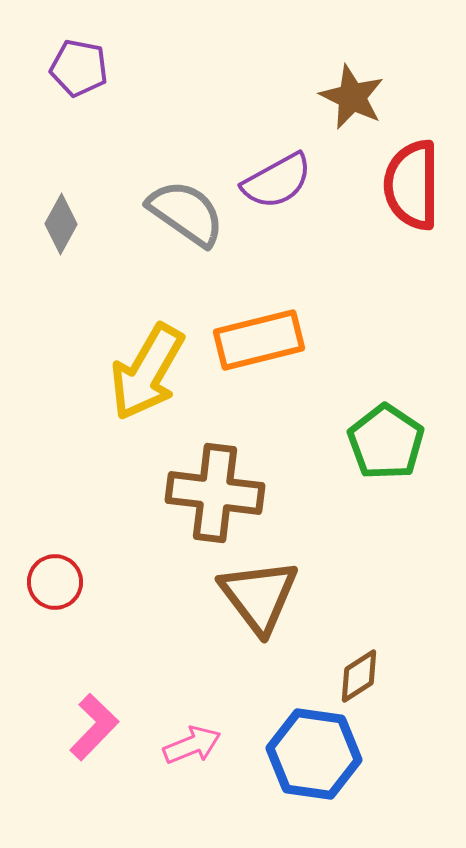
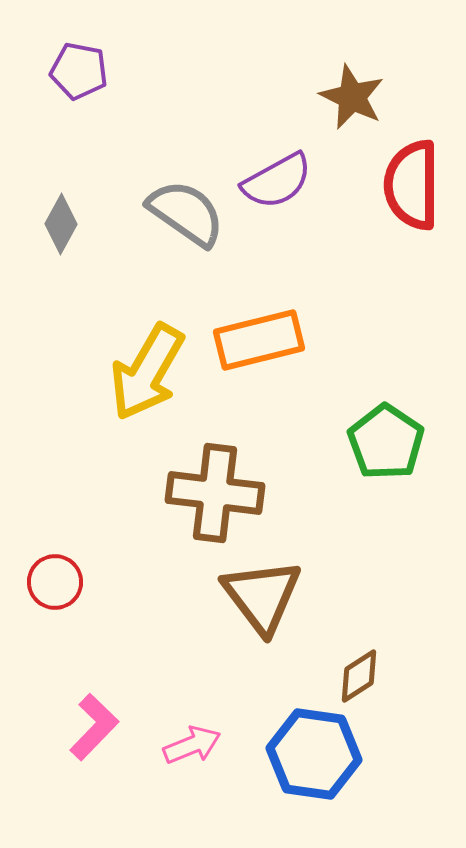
purple pentagon: moved 3 px down
brown triangle: moved 3 px right
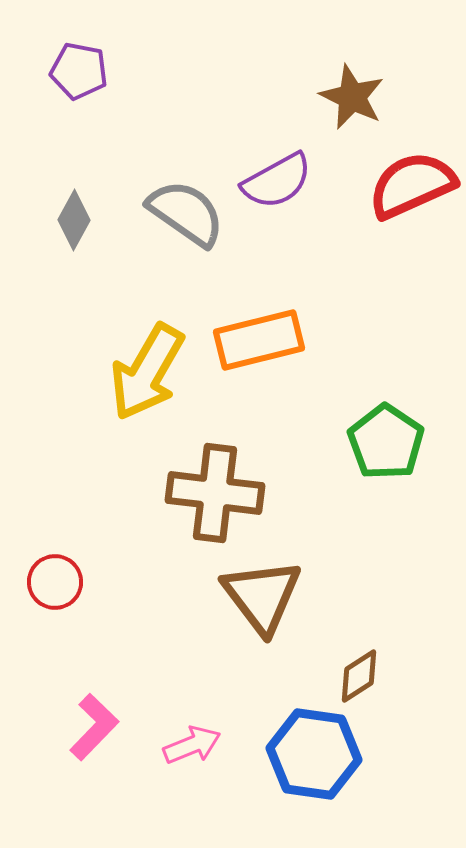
red semicircle: rotated 66 degrees clockwise
gray diamond: moved 13 px right, 4 px up
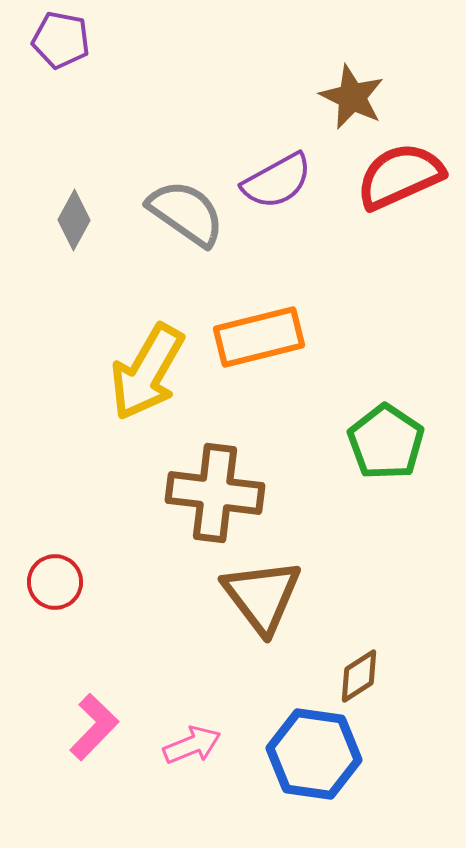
purple pentagon: moved 18 px left, 31 px up
red semicircle: moved 12 px left, 9 px up
orange rectangle: moved 3 px up
